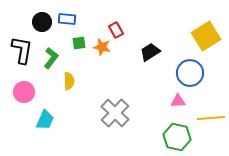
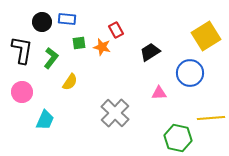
yellow semicircle: moved 1 px right, 1 px down; rotated 36 degrees clockwise
pink circle: moved 2 px left
pink triangle: moved 19 px left, 8 px up
green hexagon: moved 1 px right, 1 px down
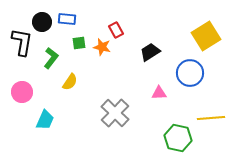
black L-shape: moved 8 px up
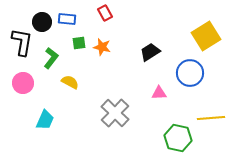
red rectangle: moved 11 px left, 17 px up
yellow semicircle: rotated 96 degrees counterclockwise
pink circle: moved 1 px right, 9 px up
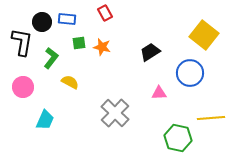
yellow square: moved 2 px left, 1 px up; rotated 20 degrees counterclockwise
pink circle: moved 4 px down
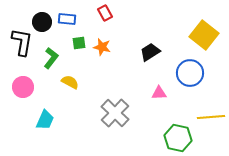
yellow line: moved 1 px up
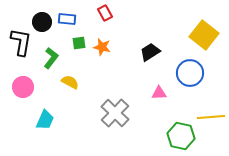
black L-shape: moved 1 px left
green hexagon: moved 3 px right, 2 px up
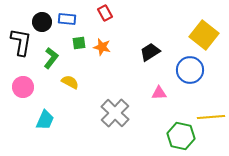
blue circle: moved 3 px up
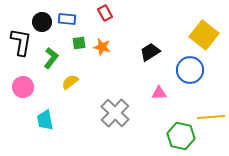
yellow semicircle: rotated 66 degrees counterclockwise
cyan trapezoid: rotated 145 degrees clockwise
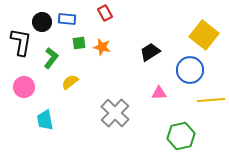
pink circle: moved 1 px right
yellow line: moved 17 px up
green hexagon: rotated 24 degrees counterclockwise
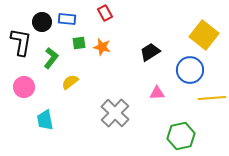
pink triangle: moved 2 px left
yellow line: moved 1 px right, 2 px up
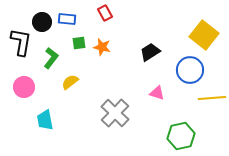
pink triangle: rotated 21 degrees clockwise
